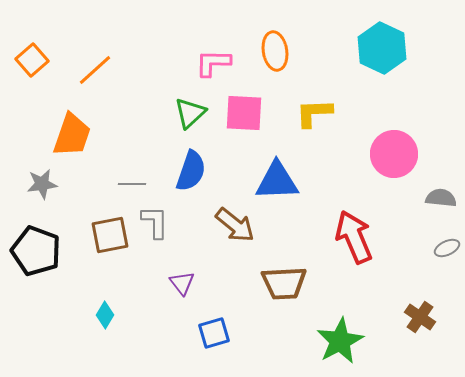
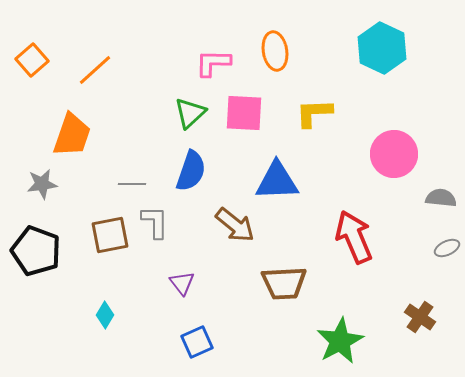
blue square: moved 17 px left, 9 px down; rotated 8 degrees counterclockwise
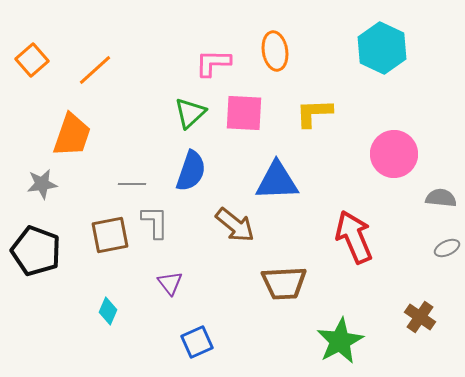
purple triangle: moved 12 px left
cyan diamond: moved 3 px right, 4 px up; rotated 8 degrees counterclockwise
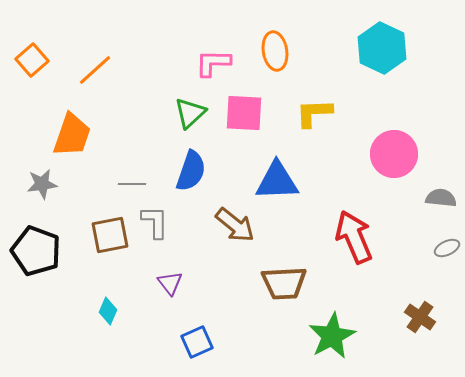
green star: moved 8 px left, 5 px up
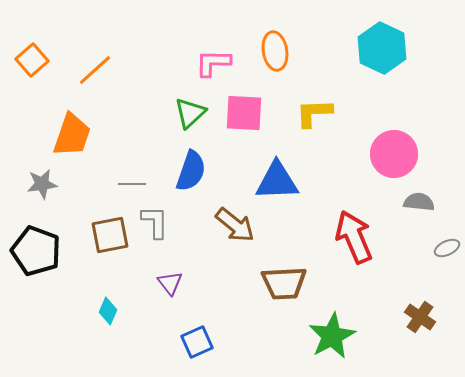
gray semicircle: moved 22 px left, 4 px down
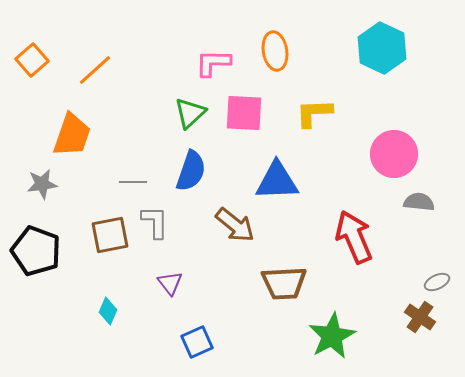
gray line: moved 1 px right, 2 px up
gray ellipse: moved 10 px left, 34 px down
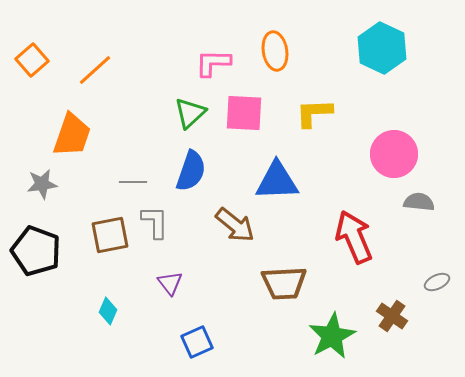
brown cross: moved 28 px left, 1 px up
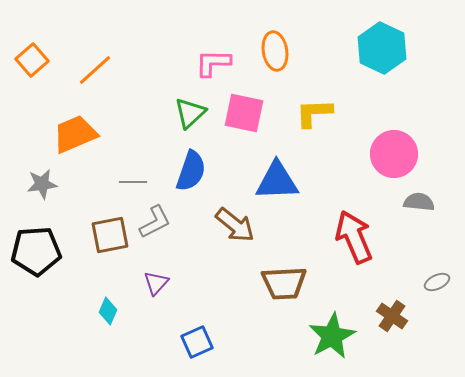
pink square: rotated 9 degrees clockwise
orange trapezoid: moved 3 px right, 1 px up; rotated 132 degrees counterclockwise
gray L-shape: rotated 63 degrees clockwise
black pentagon: rotated 24 degrees counterclockwise
purple triangle: moved 14 px left; rotated 20 degrees clockwise
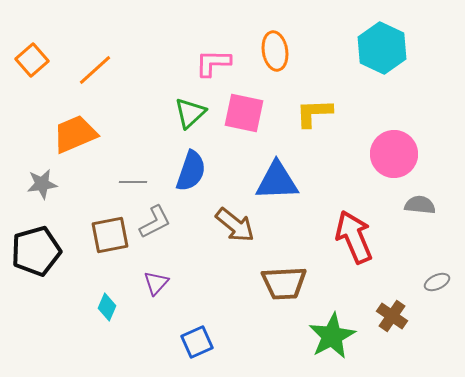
gray semicircle: moved 1 px right, 3 px down
black pentagon: rotated 12 degrees counterclockwise
cyan diamond: moved 1 px left, 4 px up
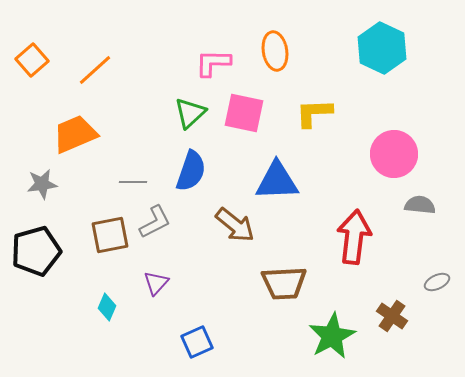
red arrow: rotated 30 degrees clockwise
